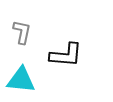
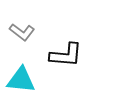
gray L-shape: rotated 115 degrees clockwise
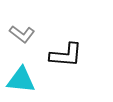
gray L-shape: moved 2 px down
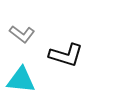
black L-shape: rotated 12 degrees clockwise
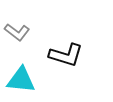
gray L-shape: moved 5 px left, 2 px up
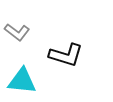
cyan triangle: moved 1 px right, 1 px down
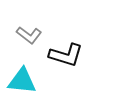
gray L-shape: moved 12 px right, 3 px down
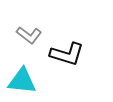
black L-shape: moved 1 px right, 1 px up
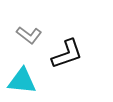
black L-shape: rotated 36 degrees counterclockwise
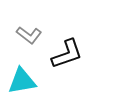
cyan triangle: rotated 16 degrees counterclockwise
